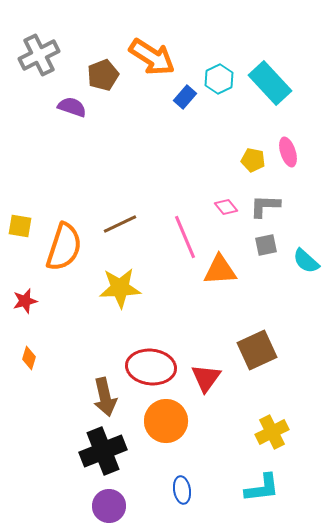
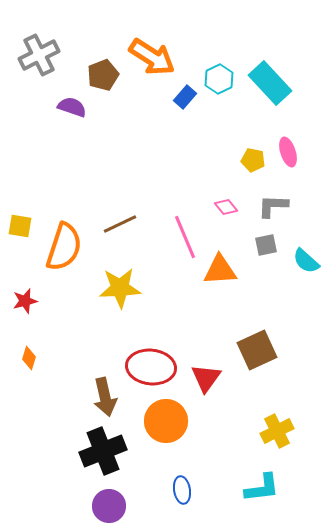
gray L-shape: moved 8 px right
yellow cross: moved 5 px right, 1 px up
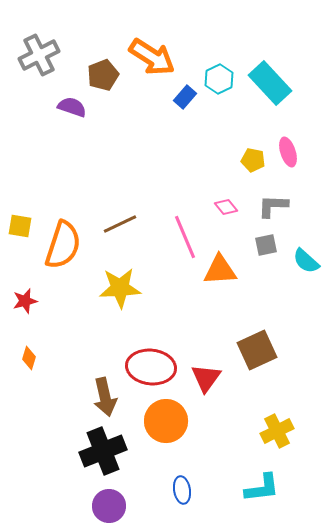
orange semicircle: moved 1 px left, 2 px up
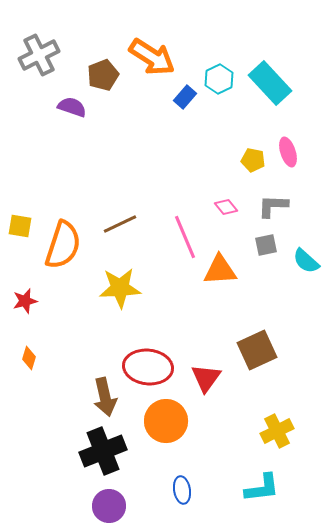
red ellipse: moved 3 px left
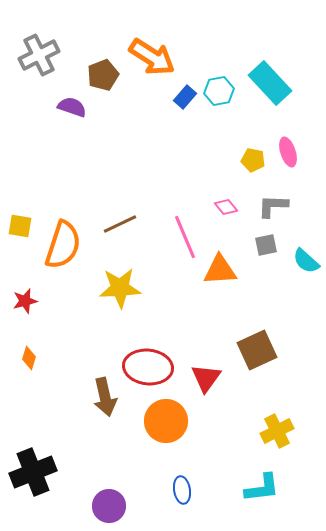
cyan hexagon: moved 12 px down; rotated 16 degrees clockwise
black cross: moved 70 px left, 21 px down
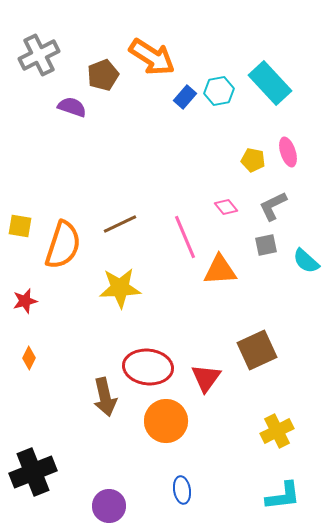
gray L-shape: rotated 28 degrees counterclockwise
orange diamond: rotated 10 degrees clockwise
cyan L-shape: moved 21 px right, 8 px down
